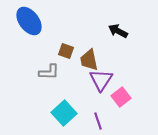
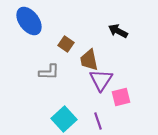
brown square: moved 7 px up; rotated 14 degrees clockwise
pink square: rotated 24 degrees clockwise
cyan square: moved 6 px down
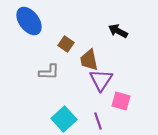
pink square: moved 4 px down; rotated 30 degrees clockwise
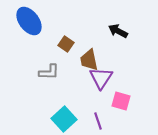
purple triangle: moved 2 px up
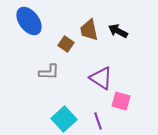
brown trapezoid: moved 30 px up
purple triangle: rotated 30 degrees counterclockwise
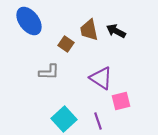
black arrow: moved 2 px left
pink square: rotated 30 degrees counterclockwise
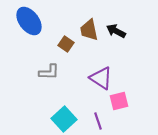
pink square: moved 2 px left
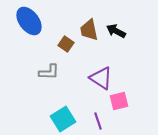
cyan square: moved 1 px left; rotated 10 degrees clockwise
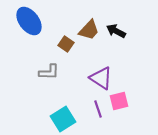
brown trapezoid: rotated 125 degrees counterclockwise
purple line: moved 12 px up
